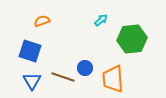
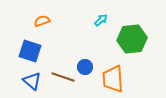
blue circle: moved 1 px up
blue triangle: rotated 18 degrees counterclockwise
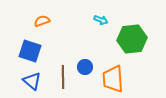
cyan arrow: rotated 64 degrees clockwise
brown line: rotated 70 degrees clockwise
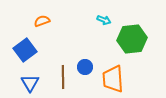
cyan arrow: moved 3 px right
blue square: moved 5 px left, 1 px up; rotated 35 degrees clockwise
blue triangle: moved 2 px left, 2 px down; rotated 18 degrees clockwise
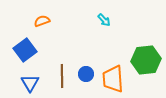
cyan arrow: rotated 24 degrees clockwise
green hexagon: moved 14 px right, 21 px down
blue circle: moved 1 px right, 7 px down
brown line: moved 1 px left, 1 px up
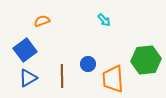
blue circle: moved 2 px right, 10 px up
blue triangle: moved 2 px left, 5 px up; rotated 30 degrees clockwise
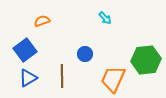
cyan arrow: moved 1 px right, 2 px up
blue circle: moved 3 px left, 10 px up
orange trapezoid: rotated 28 degrees clockwise
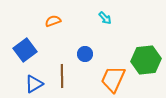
orange semicircle: moved 11 px right
blue triangle: moved 6 px right, 6 px down
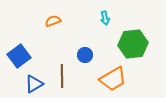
cyan arrow: rotated 32 degrees clockwise
blue square: moved 6 px left, 6 px down
blue circle: moved 1 px down
green hexagon: moved 13 px left, 16 px up
orange trapezoid: rotated 144 degrees counterclockwise
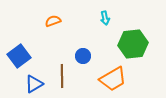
blue circle: moved 2 px left, 1 px down
